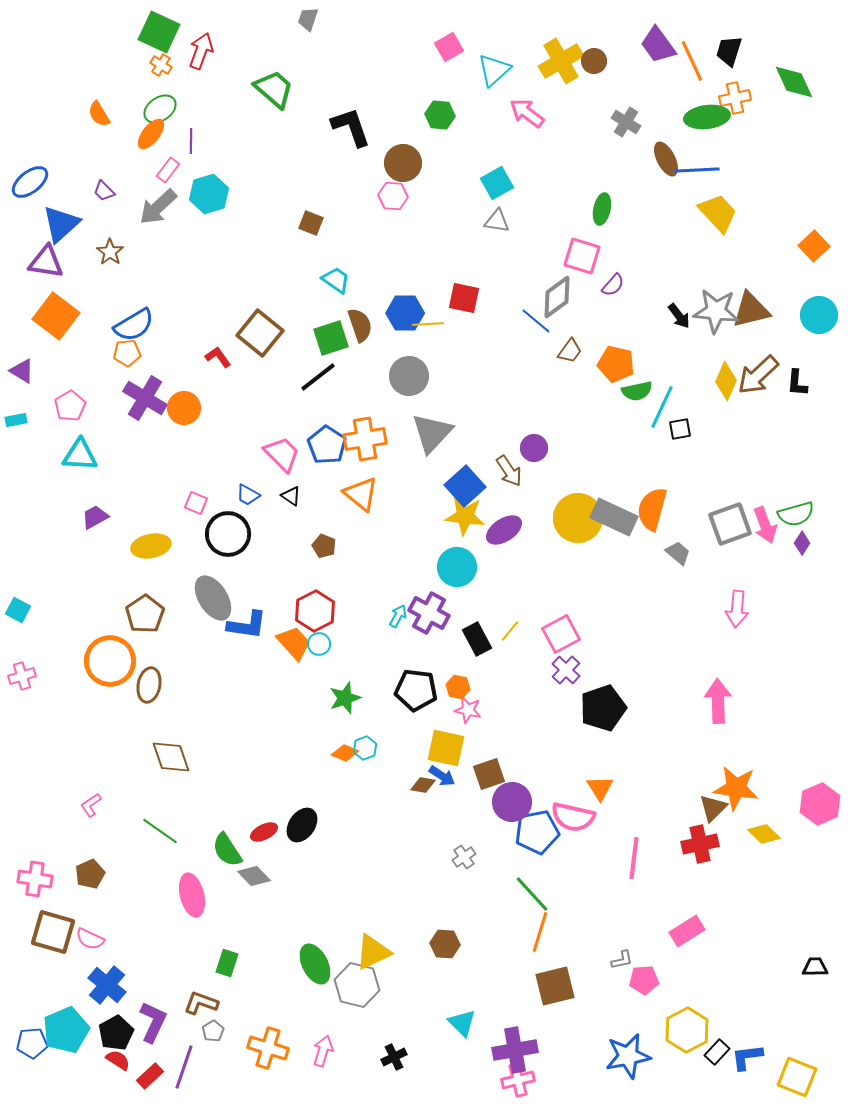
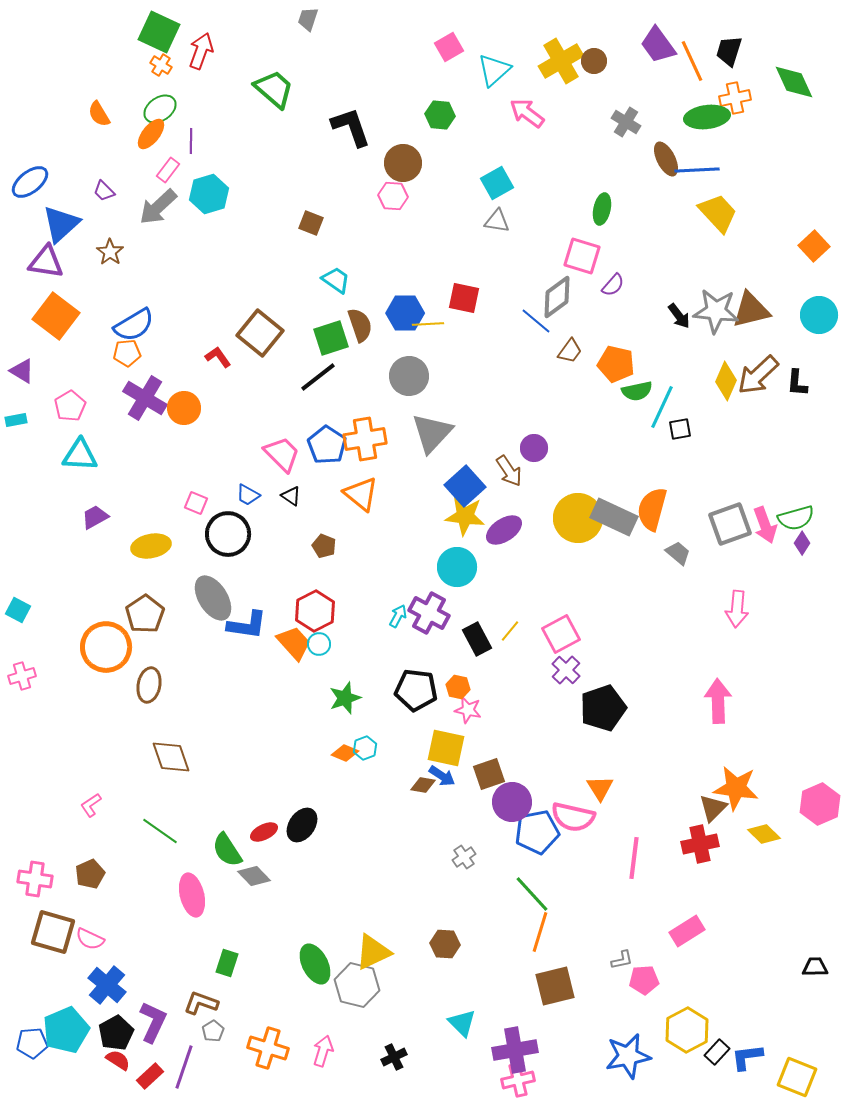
green semicircle at (796, 514): moved 4 px down
orange circle at (110, 661): moved 4 px left, 14 px up
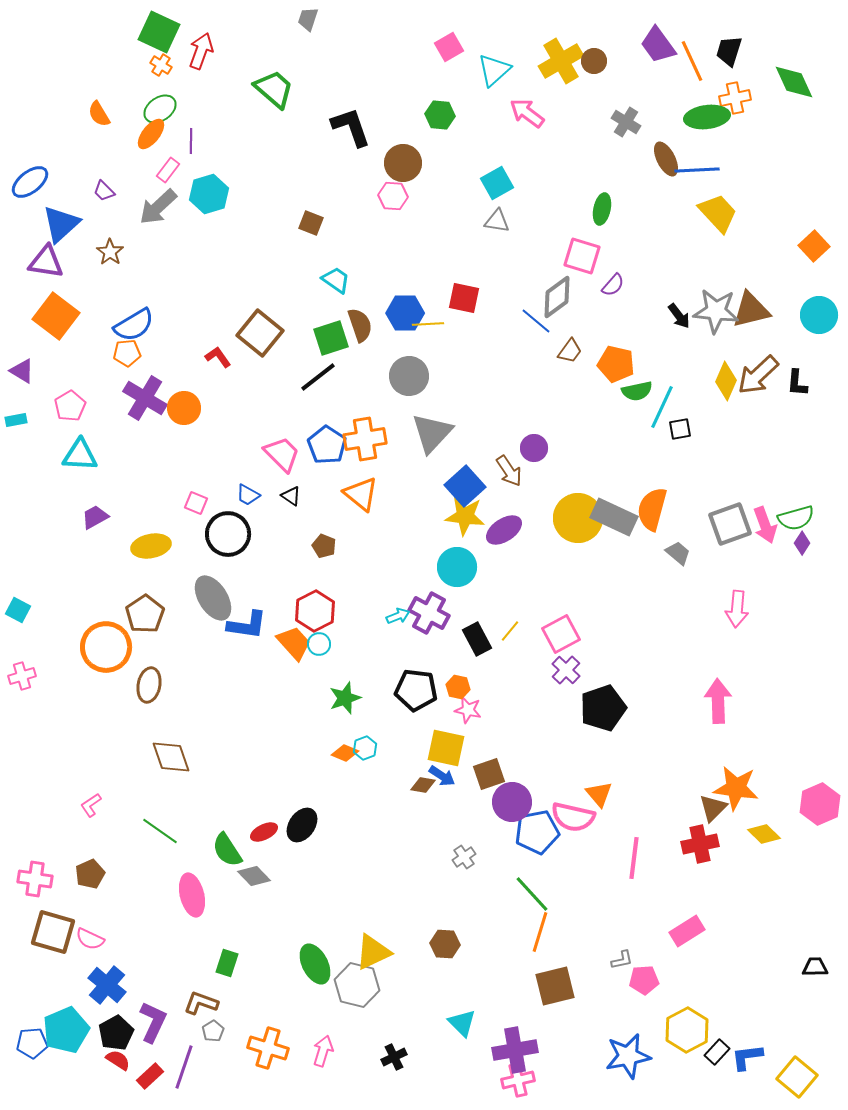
cyan arrow at (398, 616): rotated 40 degrees clockwise
orange triangle at (600, 788): moved 1 px left, 6 px down; rotated 8 degrees counterclockwise
yellow square at (797, 1077): rotated 18 degrees clockwise
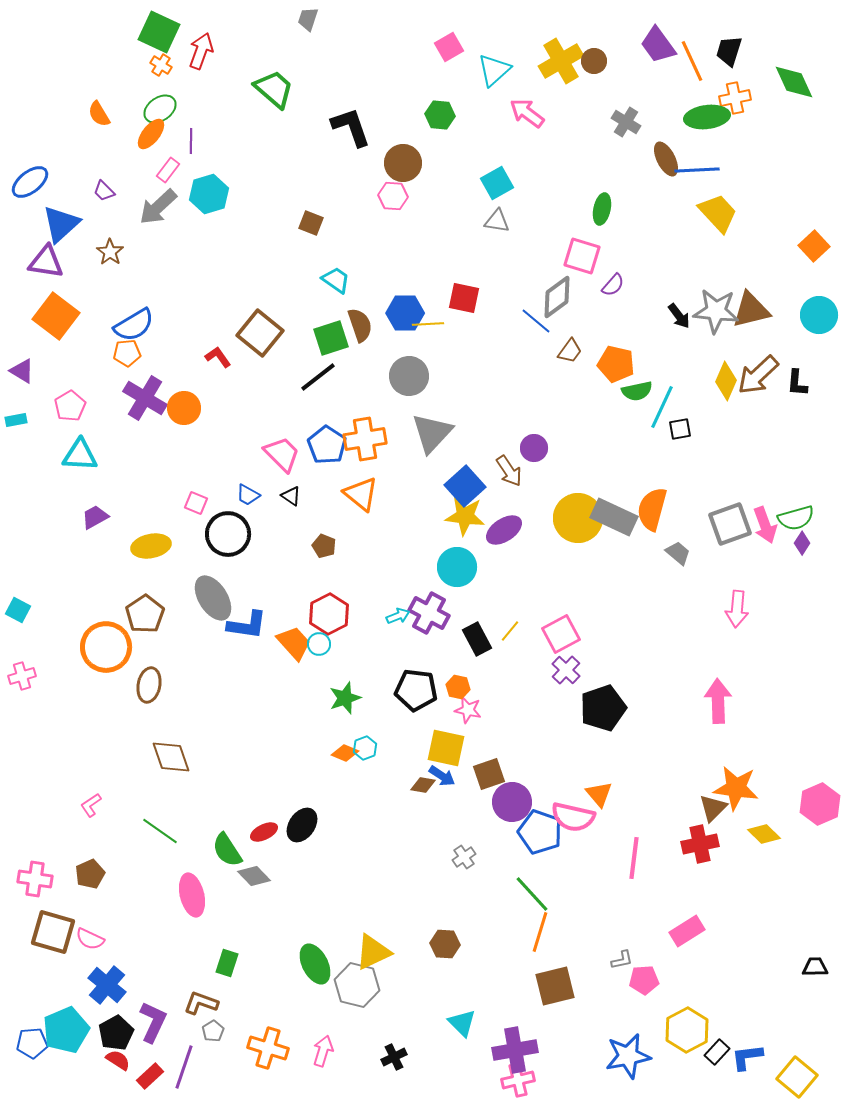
red hexagon at (315, 611): moved 14 px right, 3 px down
blue pentagon at (537, 832): moved 3 px right; rotated 30 degrees clockwise
